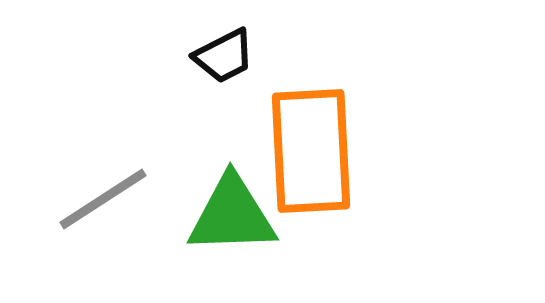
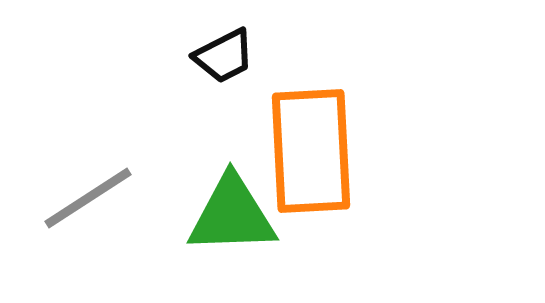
gray line: moved 15 px left, 1 px up
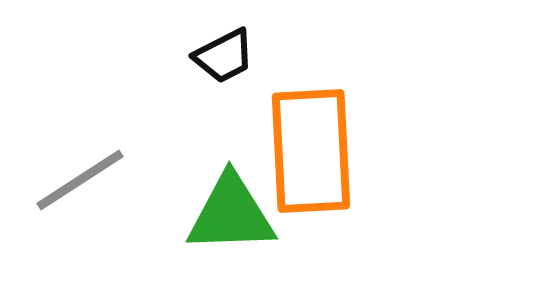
gray line: moved 8 px left, 18 px up
green triangle: moved 1 px left, 1 px up
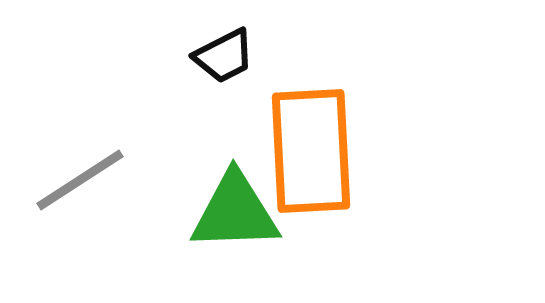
green triangle: moved 4 px right, 2 px up
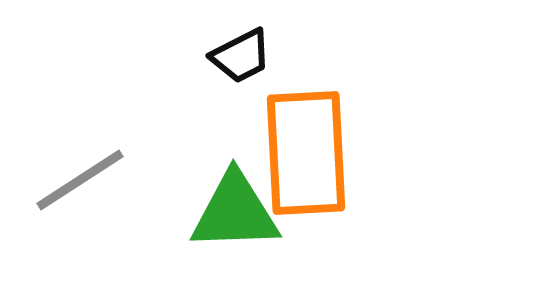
black trapezoid: moved 17 px right
orange rectangle: moved 5 px left, 2 px down
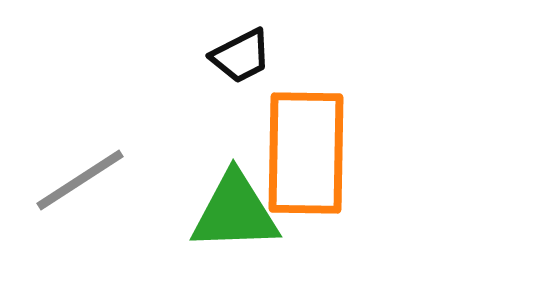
orange rectangle: rotated 4 degrees clockwise
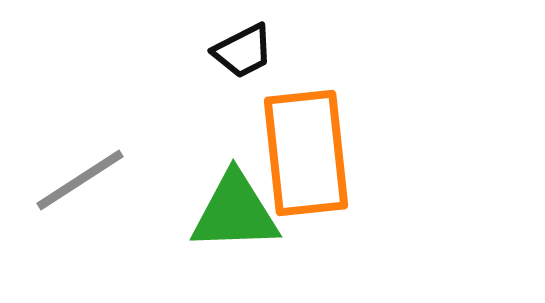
black trapezoid: moved 2 px right, 5 px up
orange rectangle: rotated 7 degrees counterclockwise
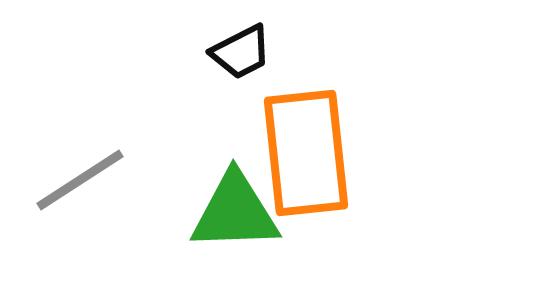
black trapezoid: moved 2 px left, 1 px down
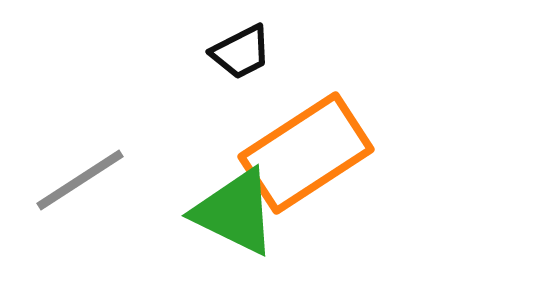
orange rectangle: rotated 63 degrees clockwise
green triangle: rotated 28 degrees clockwise
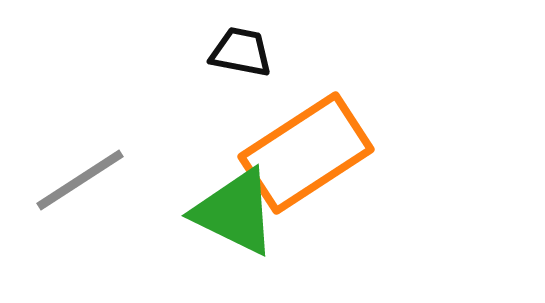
black trapezoid: rotated 142 degrees counterclockwise
